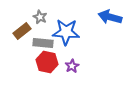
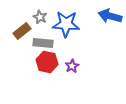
blue arrow: moved 1 px up
blue star: moved 8 px up
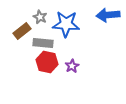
blue arrow: moved 2 px left, 1 px up; rotated 20 degrees counterclockwise
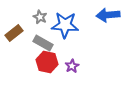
blue star: moved 1 px left, 1 px down
brown rectangle: moved 8 px left, 2 px down
gray rectangle: rotated 24 degrees clockwise
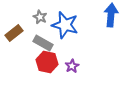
blue arrow: moved 3 px right; rotated 100 degrees clockwise
blue star: rotated 12 degrees clockwise
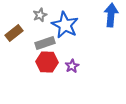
gray star: moved 2 px up; rotated 24 degrees clockwise
blue star: rotated 12 degrees clockwise
gray rectangle: moved 2 px right; rotated 48 degrees counterclockwise
red hexagon: rotated 10 degrees counterclockwise
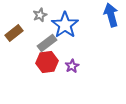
blue arrow: rotated 20 degrees counterclockwise
blue star: rotated 8 degrees clockwise
gray rectangle: moved 2 px right; rotated 18 degrees counterclockwise
red hexagon: rotated 10 degrees counterclockwise
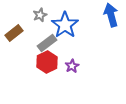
red hexagon: rotated 20 degrees counterclockwise
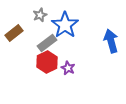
blue arrow: moved 26 px down
purple star: moved 4 px left, 2 px down; rotated 16 degrees counterclockwise
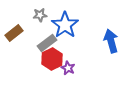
gray star: rotated 16 degrees clockwise
red hexagon: moved 5 px right, 3 px up
